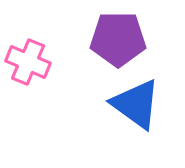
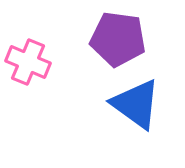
purple pentagon: rotated 8 degrees clockwise
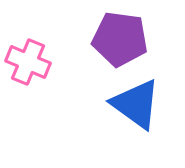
purple pentagon: moved 2 px right
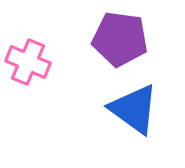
blue triangle: moved 2 px left, 5 px down
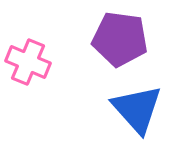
blue triangle: moved 3 px right; rotated 12 degrees clockwise
